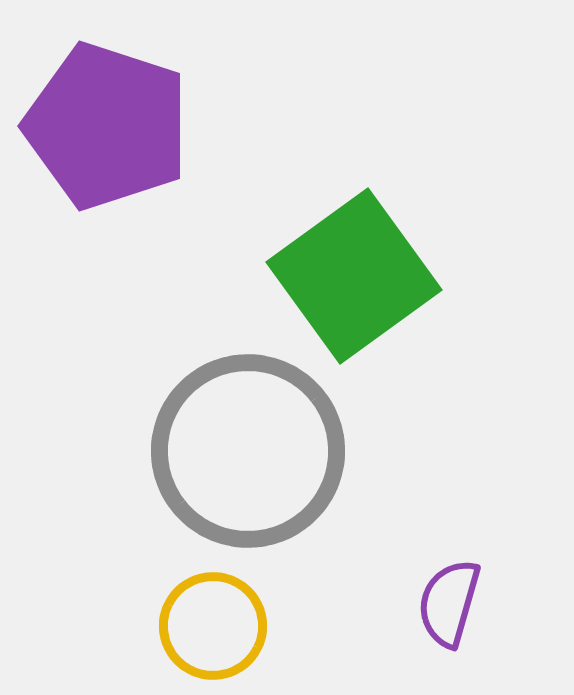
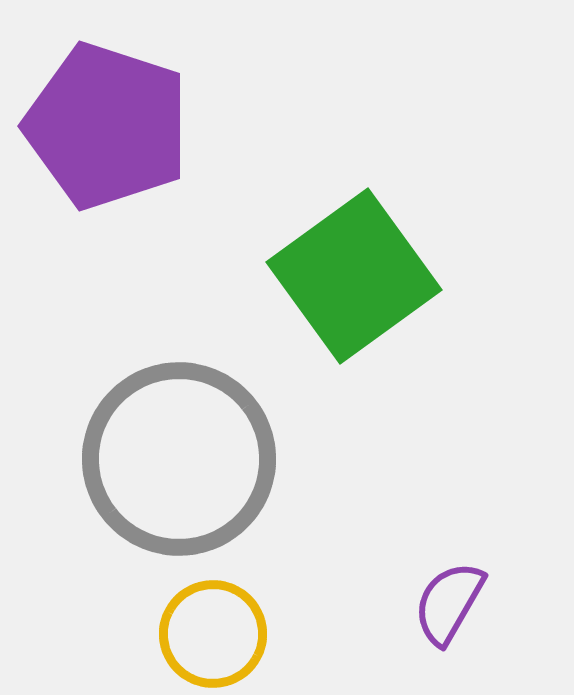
gray circle: moved 69 px left, 8 px down
purple semicircle: rotated 14 degrees clockwise
yellow circle: moved 8 px down
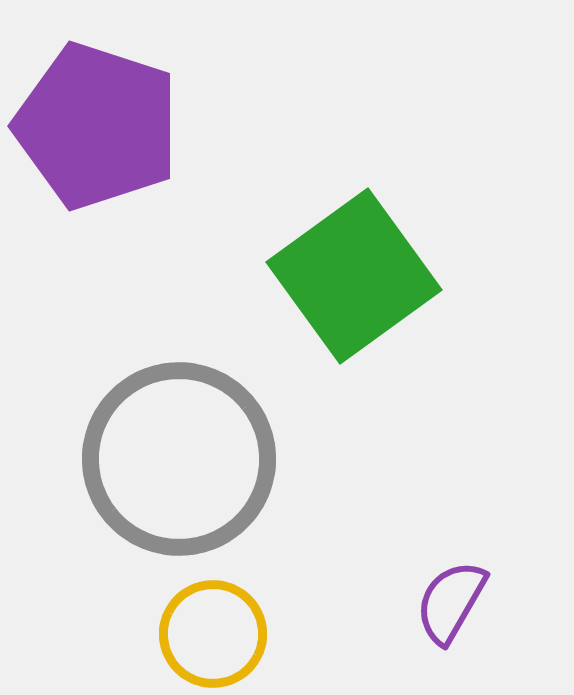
purple pentagon: moved 10 px left
purple semicircle: moved 2 px right, 1 px up
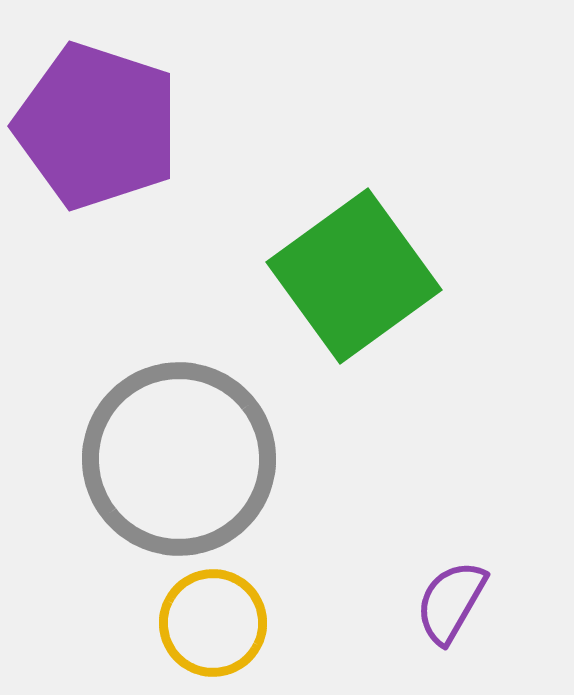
yellow circle: moved 11 px up
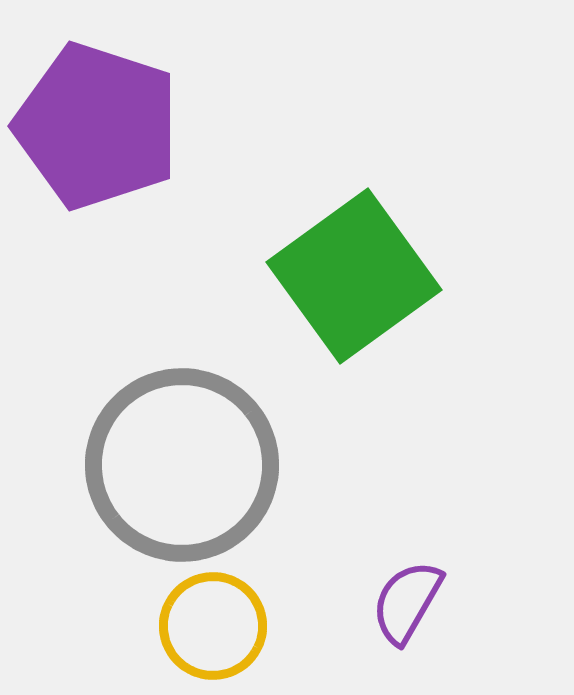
gray circle: moved 3 px right, 6 px down
purple semicircle: moved 44 px left
yellow circle: moved 3 px down
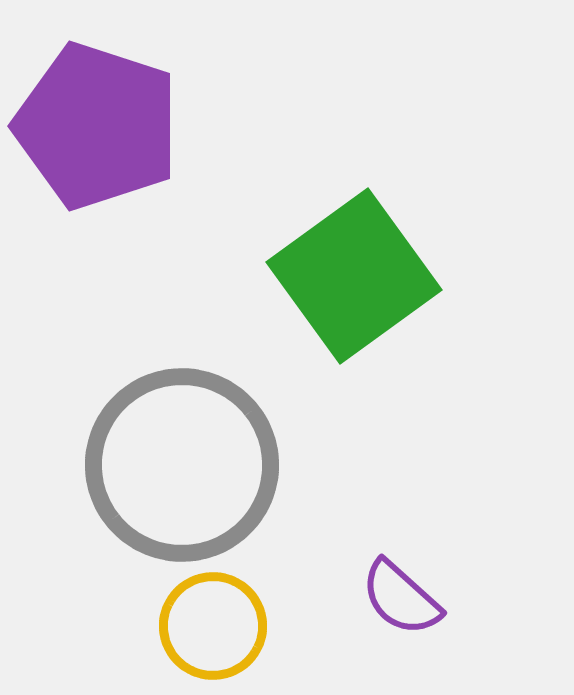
purple semicircle: moved 6 px left, 4 px up; rotated 78 degrees counterclockwise
